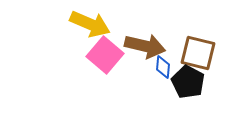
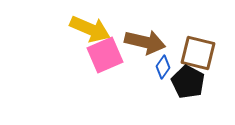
yellow arrow: moved 5 px down
brown arrow: moved 4 px up
pink square: rotated 27 degrees clockwise
blue diamond: rotated 30 degrees clockwise
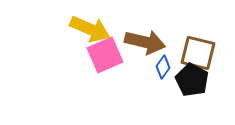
black pentagon: moved 4 px right, 2 px up
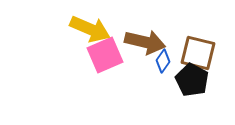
blue diamond: moved 6 px up
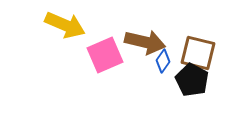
yellow arrow: moved 25 px left, 4 px up
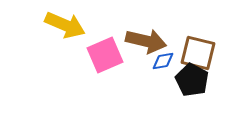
brown arrow: moved 1 px right, 1 px up
blue diamond: rotated 45 degrees clockwise
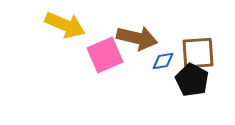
brown arrow: moved 9 px left, 3 px up
brown square: rotated 18 degrees counterclockwise
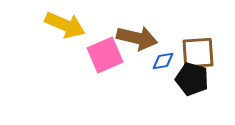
black pentagon: moved 1 px up; rotated 12 degrees counterclockwise
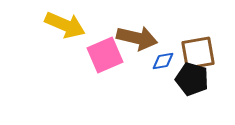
brown square: rotated 6 degrees counterclockwise
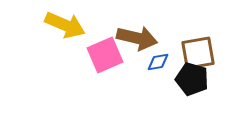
blue diamond: moved 5 px left, 1 px down
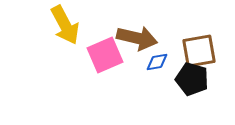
yellow arrow: rotated 39 degrees clockwise
brown square: moved 1 px right, 2 px up
blue diamond: moved 1 px left
